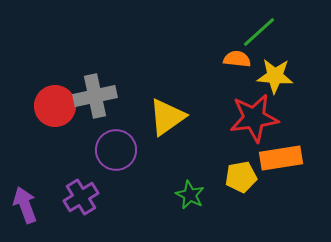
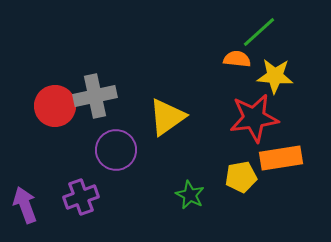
purple cross: rotated 12 degrees clockwise
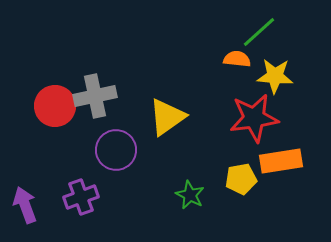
orange rectangle: moved 3 px down
yellow pentagon: moved 2 px down
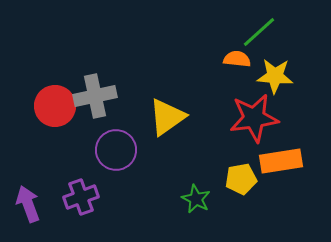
green star: moved 6 px right, 4 px down
purple arrow: moved 3 px right, 1 px up
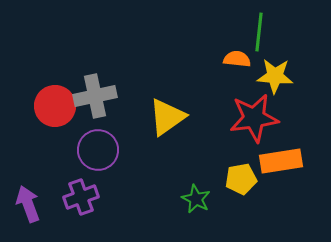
green line: rotated 42 degrees counterclockwise
purple circle: moved 18 px left
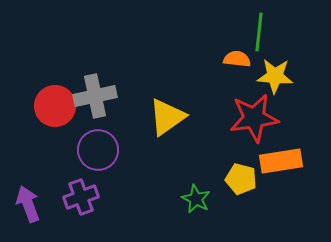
yellow pentagon: rotated 24 degrees clockwise
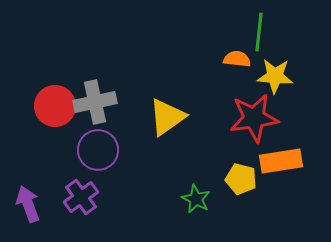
gray cross: moved 6 px down
purple cross: rotated 16 degrees counterclockwise
